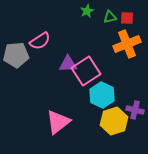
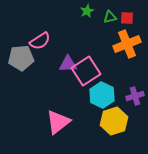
gray pentagon: moved 5 px right, 3 px down
purple cross: moved 14 px up; rotated 30 degrees counterclockwise
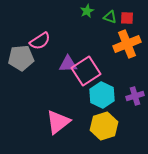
green triangle: rotated 32 degrees clockwise
yellow hexagon: moved 10 px left, 5 px down
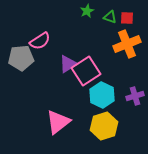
purple triangle: rotated 30 degrees counterclockwise
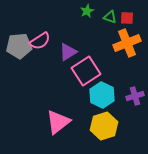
orange cross: moved 1 px up
gray pentagon: moved 2 px left, 12 px up
purple triangle: moved 12 px up
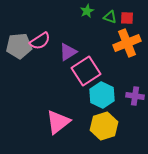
purple cross: rotated 24 degrees clockwise
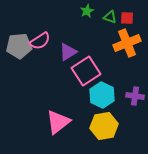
yellow hexagon: rotated 8 degrees clockwise
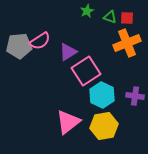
pink triangle: moved 10 px right
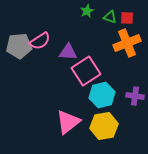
purple triangle: rotated 36 degrees clockwise
cyan hexagon: rotated 20 degrees clockwise
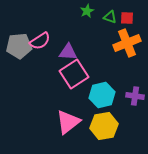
pink square: moved 12 px left, 3 px down
